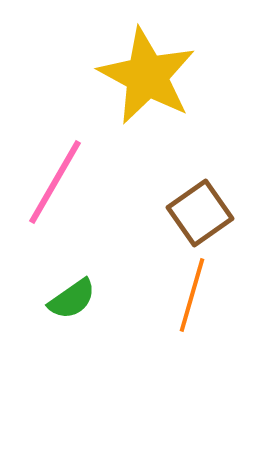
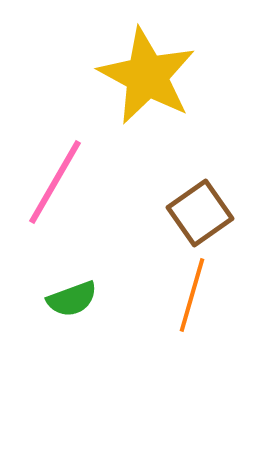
green semicircle: rotated 15 degrees clockwise
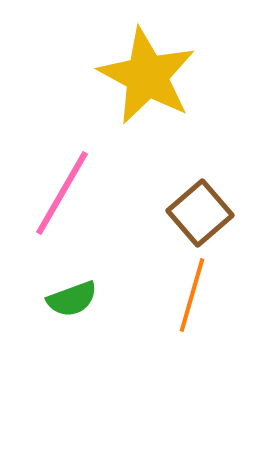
pink line: moved 7 px right, 11 px down
brown square: rotated 6 degrees counterclockwise
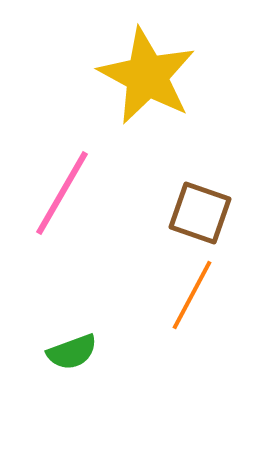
brown square: rotated 30 degrees counterclockwise
orange line: rotated 12 degrees clockwise
green semicircle: moved 53 px down
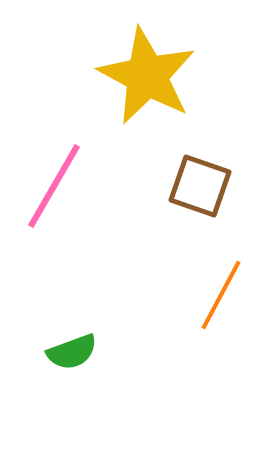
pink line: moved 8 px left, 7 px up
brown square: moved 27 px up
orange line: moved 29 px right
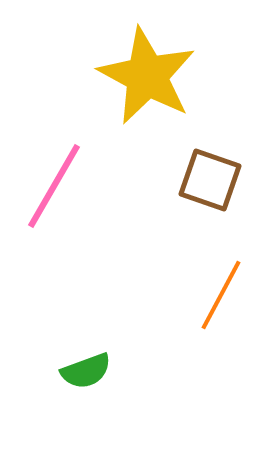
brown square: moved 10 px right, 6 px up
green semicircle: moved 14 px right, 19 px down
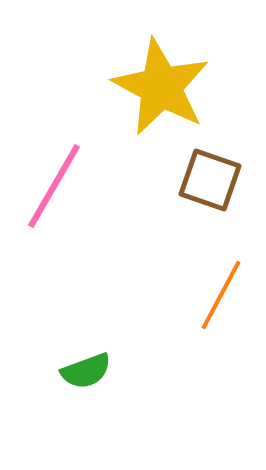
yellow star: moved 14 px right, 11 px down
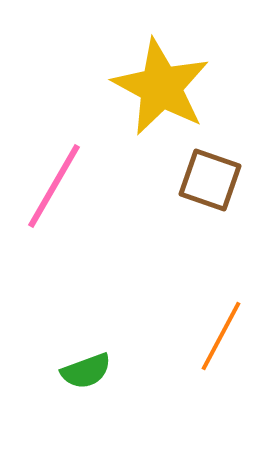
orange line: moved 41 px down
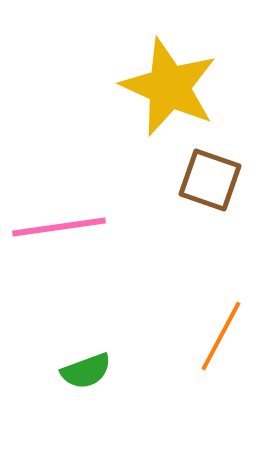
yellow star: moved 8 px right; rotated 4 degrees counterclockwise
pink line: moved 5 px right, 41 px down; rotated 52 degrees clockwise
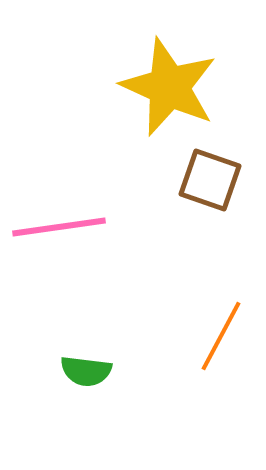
green semicircle: rotated 27 degrees clockwise
